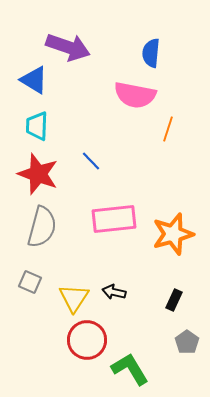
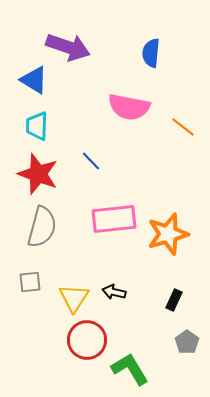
pink semicircle: moved 6 px left, 12 px down
orange line: moved 15 px right, 2 px up; rotated 70 degrees counterclockwise
orange star: moved 5 px left
gray square: rotated 30 degrees counterclockwise
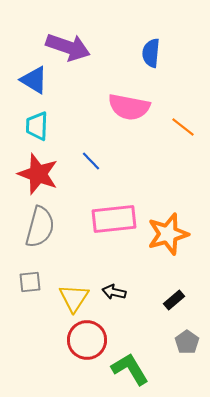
gray semicircle: moved 2 px left
black rectangle: rotated 25 degrees clockwise
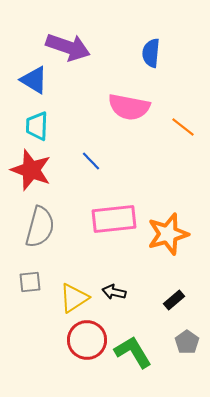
red star: moved 7 px left, 4 px up
yellow triangle: rotated 24 degrees clockwise
green L-shape: moved 3 px right, 17 px up
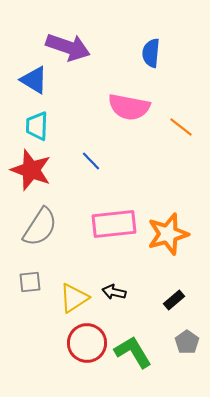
orange line: moved 2 px left
pink rectangle: moved 5 px down
gray semicircle: rotated 18 degrees clockwise
red circle: moved 3 px down
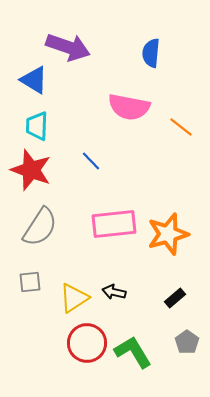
black rectangle: moved 1 px right, 2 px up
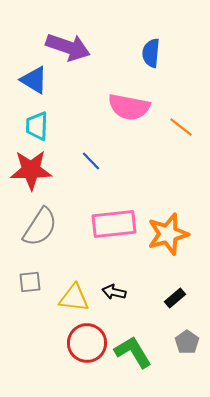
red star: rotated 21 degrees counterclockwise
yellow triangle: rotated 40 degrees clockwise
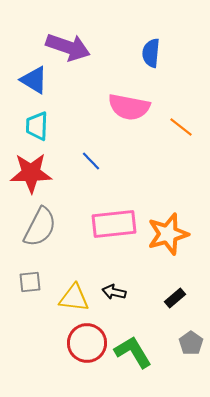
red star: moved 3 px down
gray semicircle: rotated 6 degrees counterclockwise
gray pentagon: moved 4 px right, 1 px down
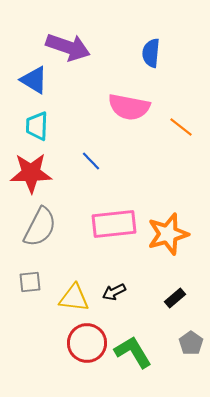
black arrow: rotated 40 degrees counterclockwise
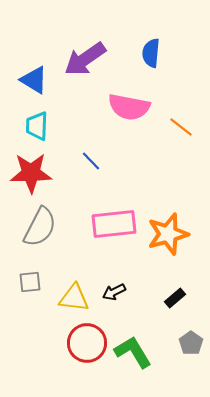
purple arrow: moved 17 px right, 12 px down; rotated 126 degrees clockwise
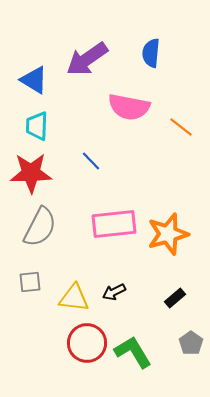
purple arrow: moved 2 px right
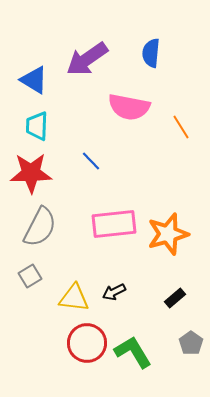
orange line: rotated 20 degrees clockwise
gray square: moved 6 px up; rotated 25 degrees counterclockwise
